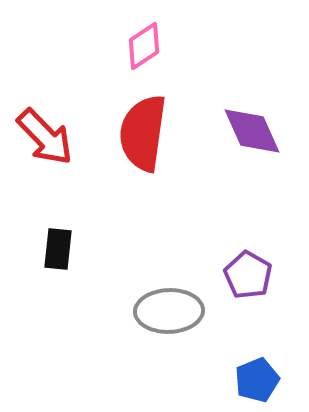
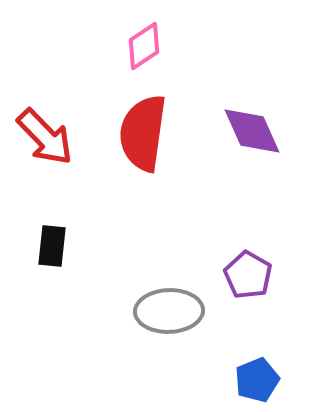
black rectangle: moved 6 px left, 3 px up
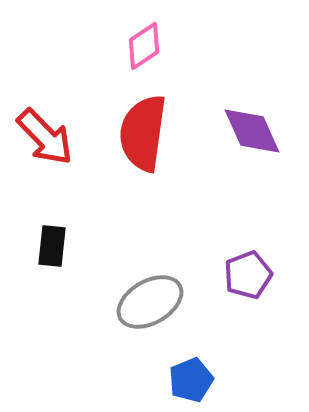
purple pentagon: rotated 21 degrees clockwise
gray ellipse: moved 19 px left, 9 px up; rotated 28 degrees counterclockwise
blue pentagon: moved 66 px left
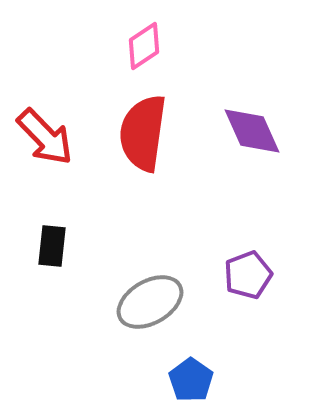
blue pentagon: rotated 15 degrees counterclockwise
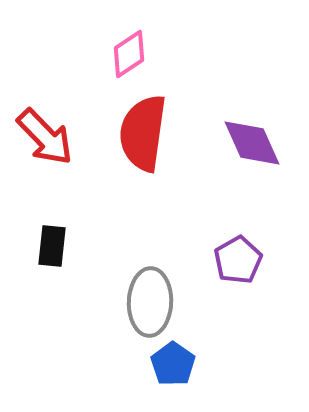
pink diamond: moved 15 px left, 8 px down
purple diamond: moved 12 px down
purple pentagon: moved 10 px left, 15 px up; rotated 9 degrees counterclockwise
gray ellipse: rotated 58 degrees counterclockwise
blue pentagon: moved 18 px left, 16 px up
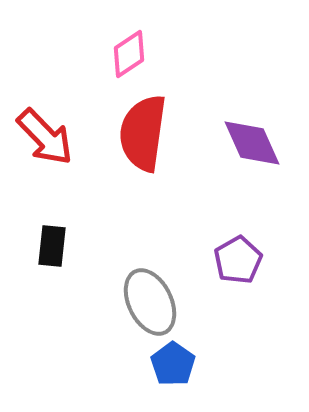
gray ellipse: rotated 28 degrees counterclockwise
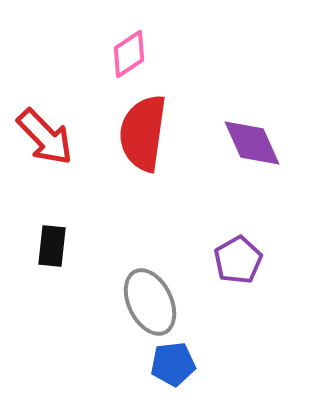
blue pentagon: rotated 30 degrees clockwise
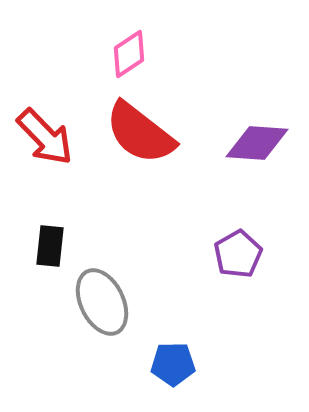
red semicircle: moved 3 px left; rotated 60 degrees counterclockwise
purple diamond: moved 5 px right; rotated 62 degrees counterclockwise
black rectangle: moved 2 px left
purple pentagon: moved 6 px up
gray ellipse: moved 48 px left
blue pentagon: rotated 6 degrees clockwise
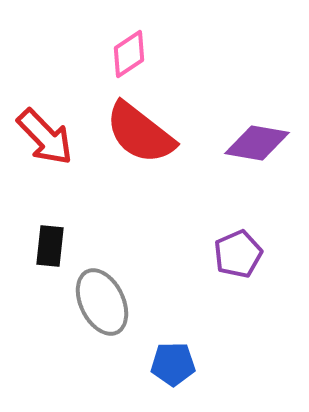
purple diamond: rotated 6 degrees clockwise
purple pentagon: rotated 6 degrees clockwise
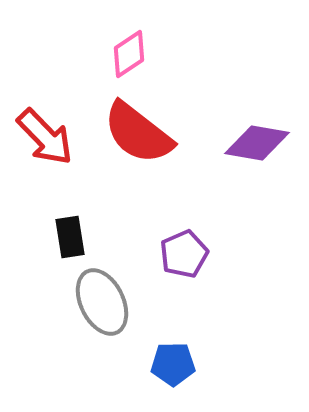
red semicircle: moved 2 px left
black rectangle: moved 20 px right, 9 px up; rotated 15 degrees counterclockwise
purple pentagon: moved 54 px left
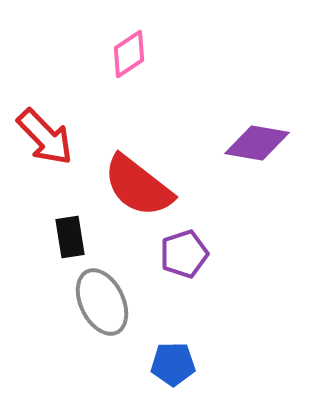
red semicircle: moved 53 px down
purple pentagon: rotated 6 degrees clockwise
